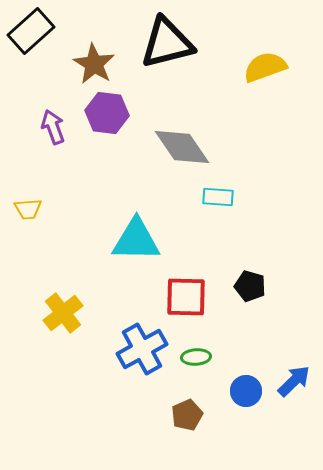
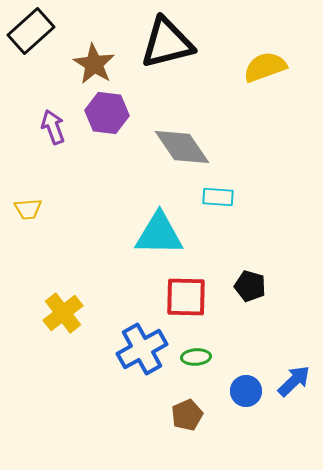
cyan triangle: moved 23 px right, 6 px up
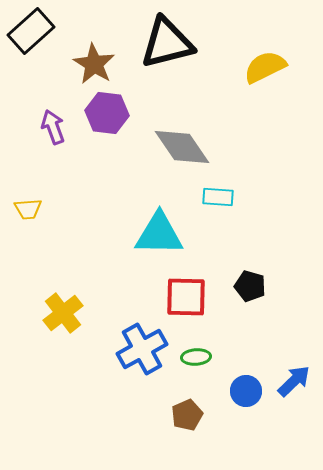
yellow semicircle: rotated 6 degrees counterclockwise
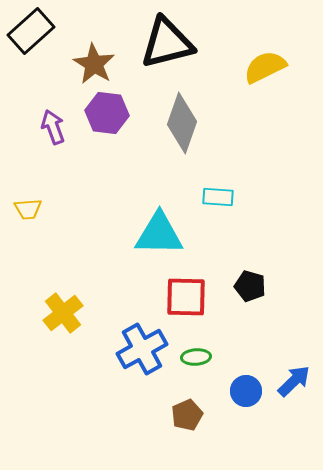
gray diamond: moved 24 px up; rotated 54 degrees clockwise
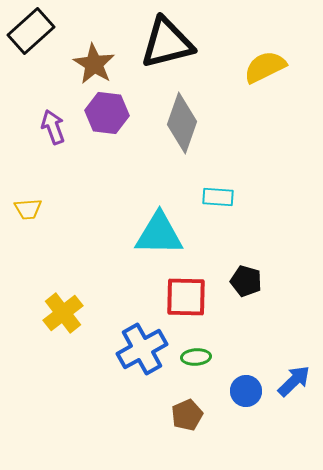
black pentagon: moved 4 px left, 5 px up
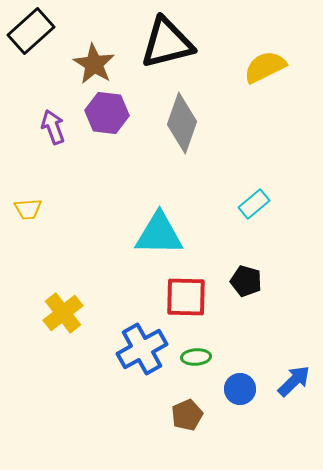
cyan rectangle: moved 36 px right, 7 px down; rotated 44 degrees counterclockwise
blue circle: moved 6 px left, 2 px up
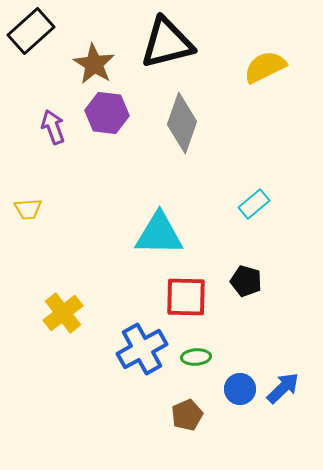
blue arrow: moved 11 px left, 7 px down
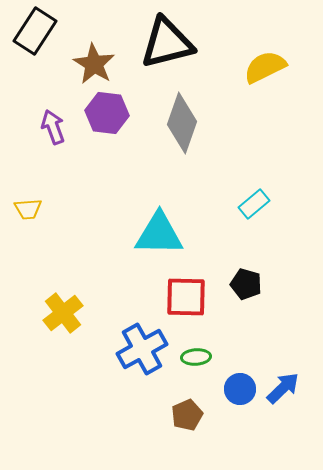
black rectangle: moved 4 px right; rotated 15 degrees counterclockwise
black pentagon: moved 3 px down
